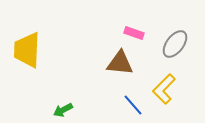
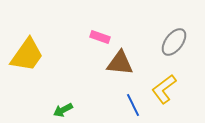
pink rectangle: moved 34 px left, 4 px down
gray ellipse: moved 1 px left, 2 px up
yellow trapezoid: moved 5 px down; rotated 147 degrees counterclockwise
yellow L-shape: rotated 8 degrees clockwise
blue line: rotated 15 degrees clockwise
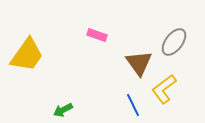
pink rectangle: moved 3 px left, 2 px up
brown triangle: moved 19 px right; rotated 48 degrees clockwise
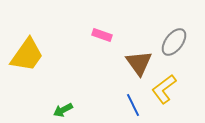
pink rectangle: moved 5 px right
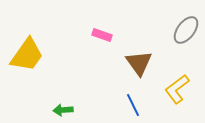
gray ellipse: moved 12 px right, 12 px up
yellow L-shape: moved 13 px right
green arrow: rotated 24 degrees clockwise
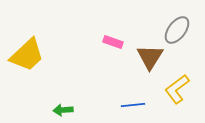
gray ellipse: moved 9 px left
pink rectangle: moved 11 px right, 7 px down
yellow trapezoid: rotated 12 degrees clockwise
brown triangle: moved 11 px right, 6 px up; rotated 8 degrees clockwise
blue line: rotated 70 degrees counterclockwise
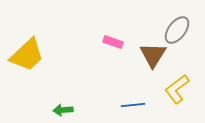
brown triangle: moved 3 px right, 2 px up
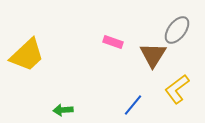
blue line: rotated 45 degrees counterclockwise
